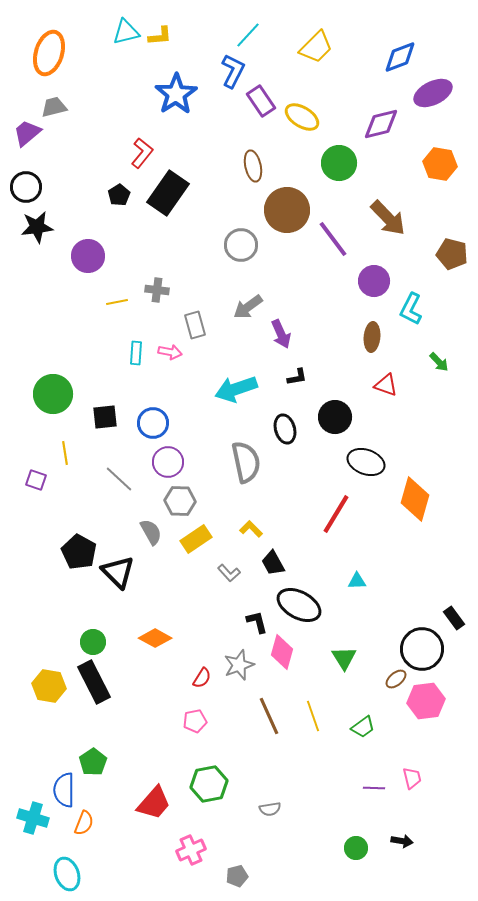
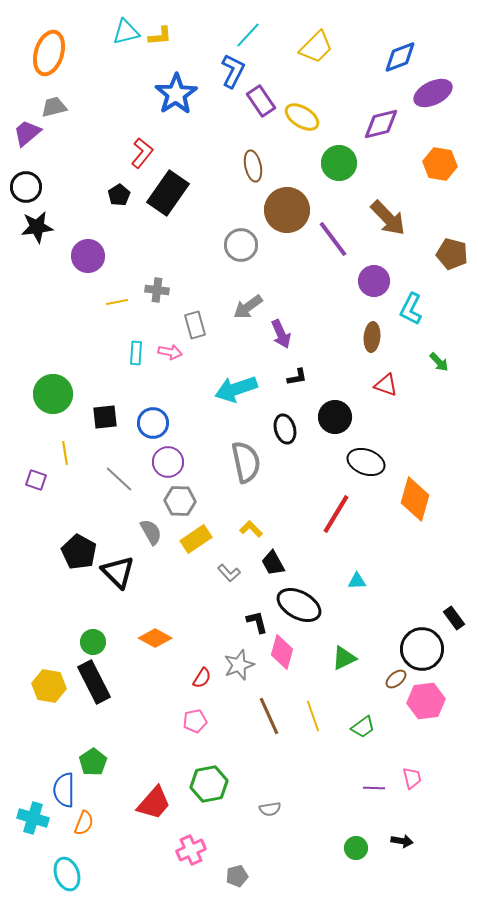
green triangle at (344, 658): rotated 36 degrees clockwise
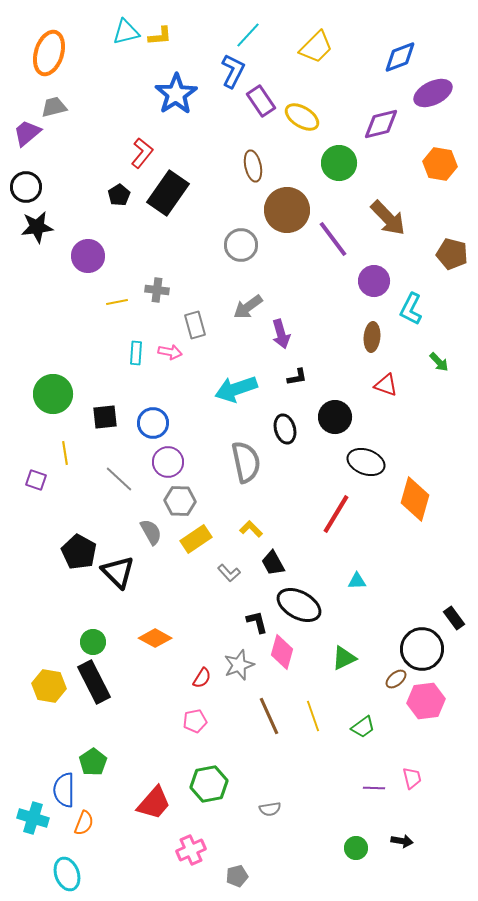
purple arrow at (281, 334): rotated 8 degrees clockwise
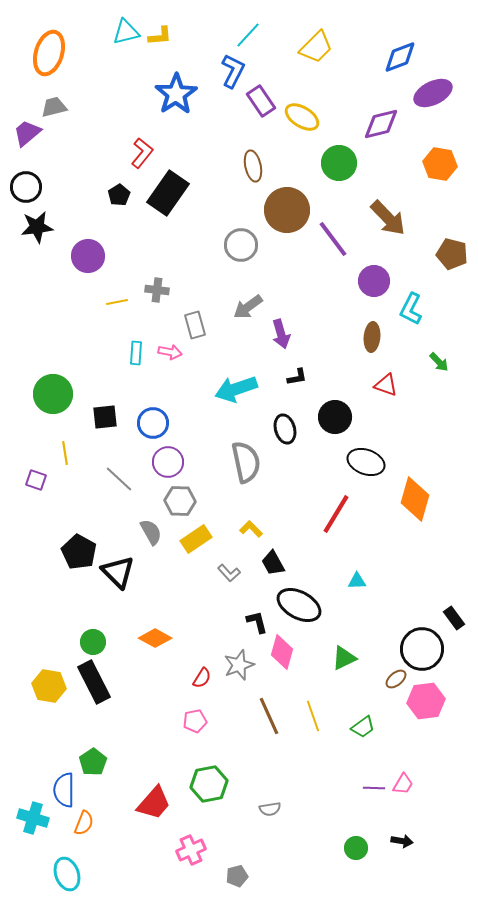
pink trapezoid at (412, 778): moved 9 px left, 6 px down; rotated 45 degrees clockwise
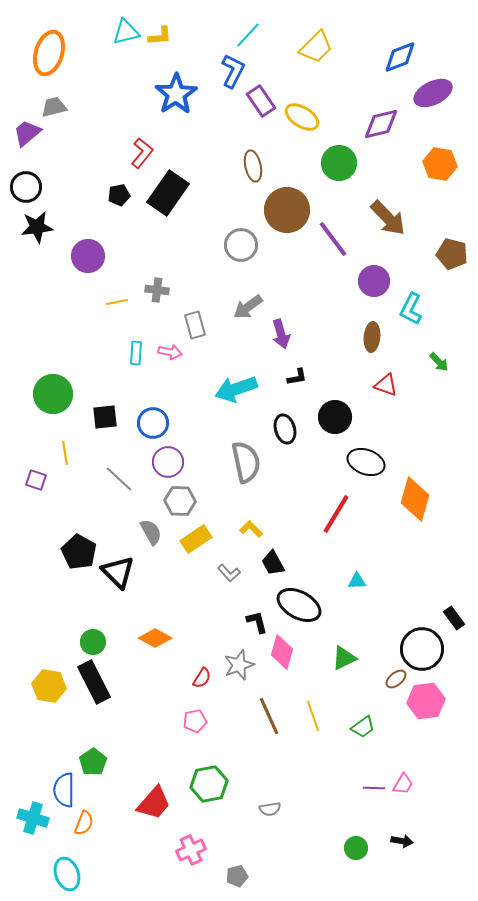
black pentagon at (119, 195): rotated 20 degrees clockwise
